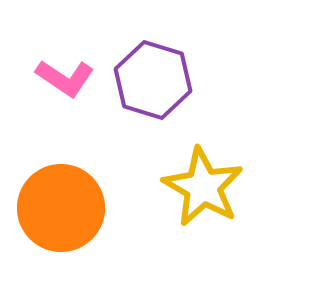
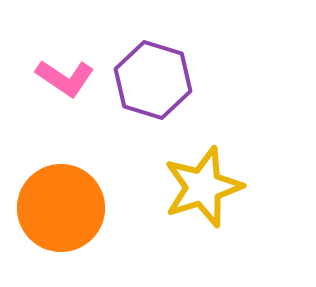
yellow star: rotated 24 degrees clockwise
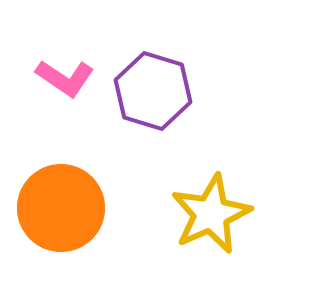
purple hexagon: moved 11 px down
yellow star: moved 8 px right, 27 px down; rotated 6 degrees counterclockwise
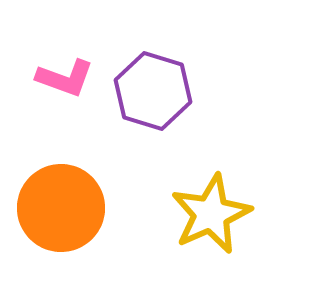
pink L-shape: rotated 14 degrees counterclockwise
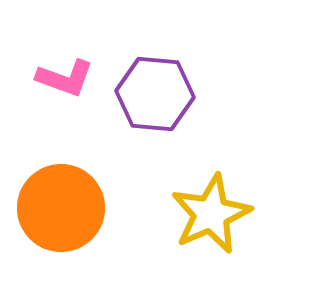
purple hexagon: moved 2 px right, 3 px down; rotated 12 degrees counterclockwise
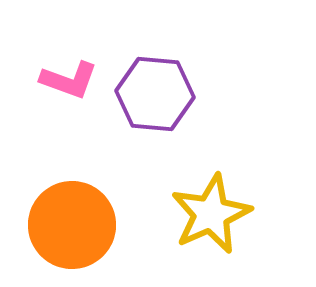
pink L-shape: moved 4 px right, 2 px down
orange circle: moved 11 px right, 17 px down
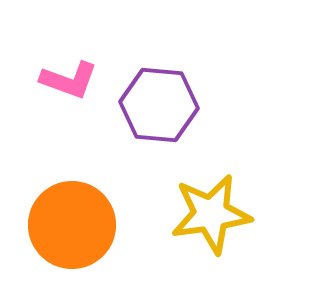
purple hexagon: moved 4 px right, 11 px down
yellow star: rotated 16 degrees clockwise
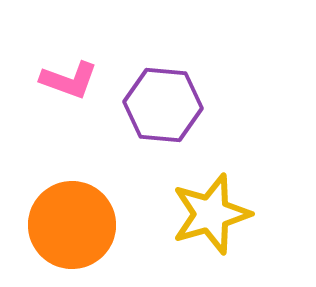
purple hexagon: moved 4 px right
yellow star: rotated 8 degrees counterclockwise
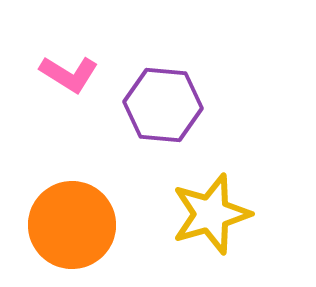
pink L-shape: moved 6 px up; rotated 12 degrees clockwise
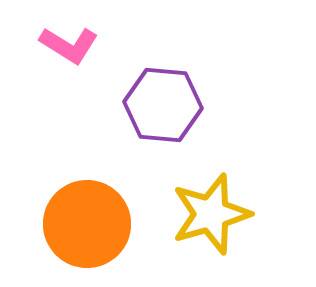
pink L-shape: moved 29 px up
orange circle: moved 15 px right, 1 px up
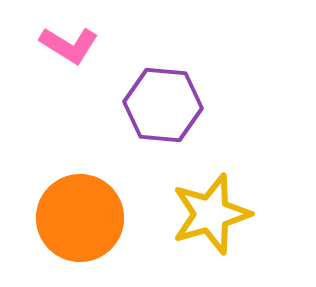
orange circle: moved 7 px left, 6 px up
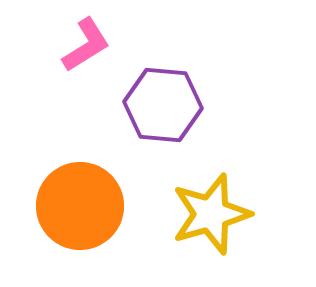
pink L-shape: moved 17 px right; rotated 64 degrees counterclockwise
orange circle: moved 12 px up
